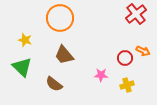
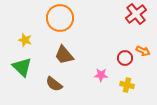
yellow cross: rotated 32 degrees clockwise
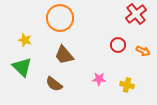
red circle: moved 7 px left, 13 px up
pink star: moved 2 px left, 4 px down
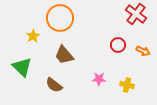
red cross: rotated 15 degrees counterclockwise
yellow star: moved 8 px right, 4 px up; rotated 24 degrees clockwise
brown semicircle: moved 1 px down
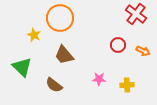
yellow star: moved 1 px right, 1 px up; rotated 16 degrees counterclockwise
yellow cross: rotated 16 degrees counterclockwise
